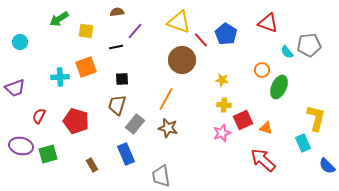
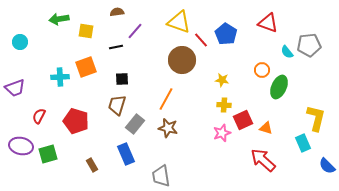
green arrow: rotated 24 degrees clockwise
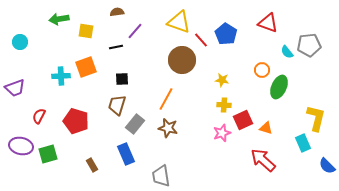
cyan cross: moved 1 px right, 1 px up
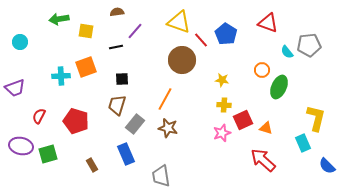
orange line: moved 1 px left
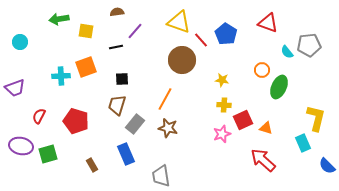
pink star: moved 1 px down
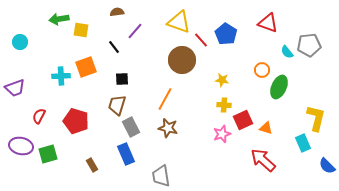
yellow square: moved 5 px left, 1 px up
black line: moved 2 px left; rotated 64 degrees clockwise
gray rectangle: moved 4 px left, 3 px down; rotated 66 degrees counterclockwise
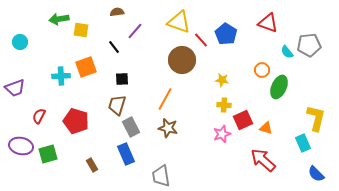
blue semicircle: moved 11 px left, 8 px down
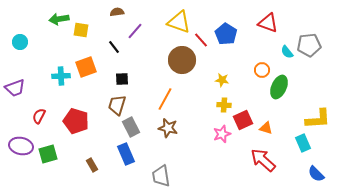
yellow L-shape: moved 2 px right, 1 px down; rotated 72 degrees clockwise
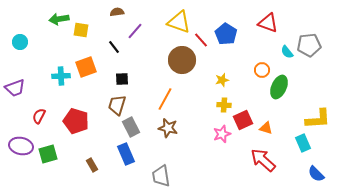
yellow star: rotated 24 degrees counterclockwise
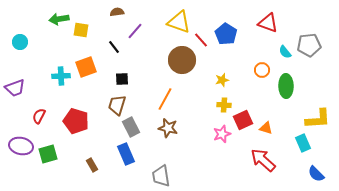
cyan semicircle: moved 2 px left
green ellipse: moved 7 px right, 1 px up; rotated 25 degrees counterclockwise
